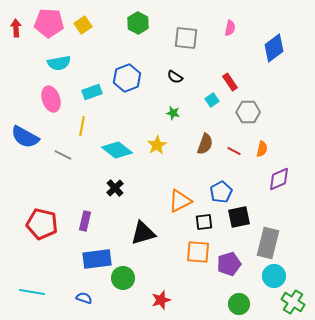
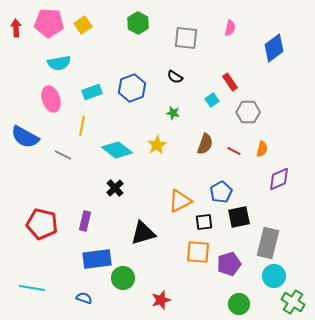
blue hexagon at (127, 78): moved 5 px right, 10 px down
cyan line at (32, 292): moved 4 px up
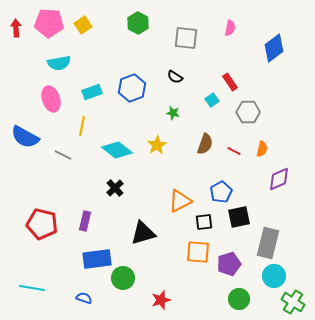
green circle at (239, 304): moved 5 px up
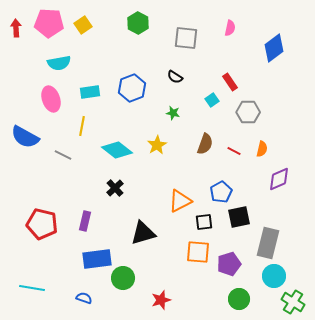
cyan rectangle at (92, 92): moved 2 px left; rotated 12 degrees clockwise
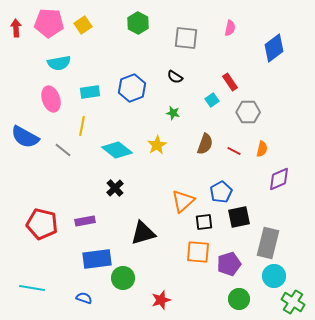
gray line at (63, 155): moved 5 px up; rotated 12 degrees clockwise
orange triangle at (180, 201): moved 3 px right; rotated 15 degrees counterclockwise
purple rectangle at (85, 221): rotated 66 degrees clockwise
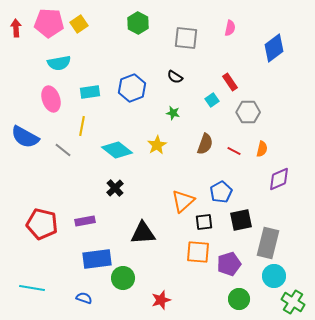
yellow square at (83, 25): moved 4 px left, 1 px up
black square at (239, 217): moved 2 px right, 3 px down
black triangle at (143, 233): rotated 12 degrees clockwise
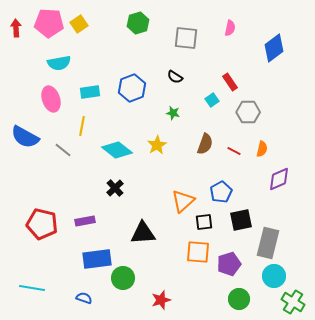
green hexagon at (138, 23): rotated 15 degrees clockwise
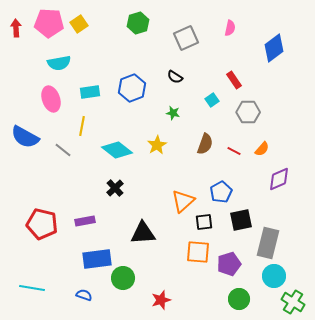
gray square at (186, 38): rotated 30 degrees counterclockwise
red rectangle at (230, 82): moved 4 px right, 2 px up
orange semicircle at (262, 149): rotated 28 degrees clockwise
blue semicircle at (84, 298): moved 3 px up
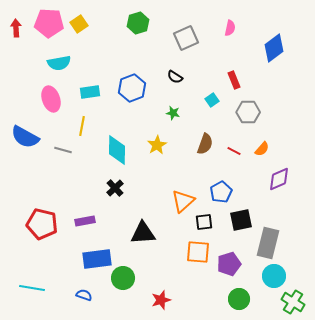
red rectangle at (234, 80): rotated 12 degrees clockwise
gray line at (63, 150): rotated 24 degrees counterclockwise
cyan diamond at (117, 150): rotated 52 degrees clockwise
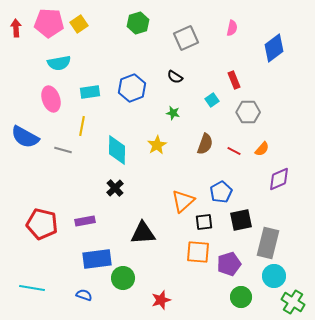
pink semicircle at (230, 28): moved 2 px right
green circle at (239, 299): moved 2 px right, 2 px up
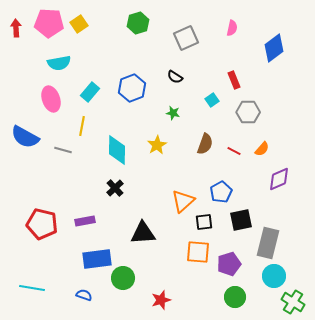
cyan rectangle at (90, 92): rotated 42 degrees counterclockwise
green circle at (241, 297): moved 6 px left
